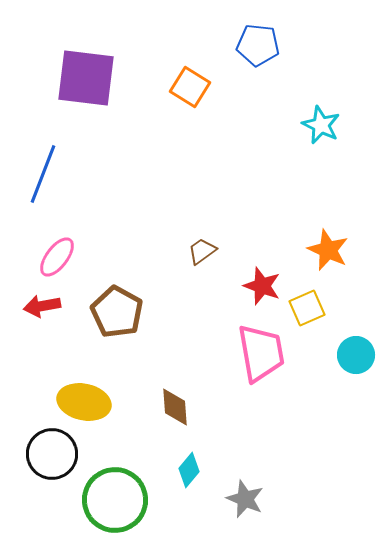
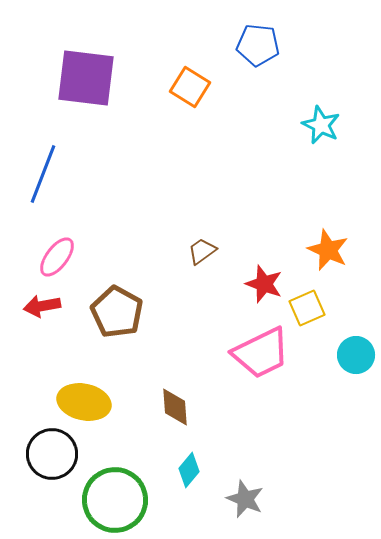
red star: moved 2 px right, 2 px up
pink trapezoid: rotated 74 degrees clockwise
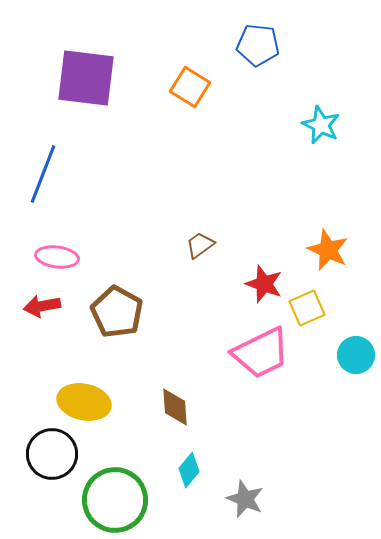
brown trapezoid: moved 2 px left, 6 px up
pink ellipse: rotated 60 degrees clockwise
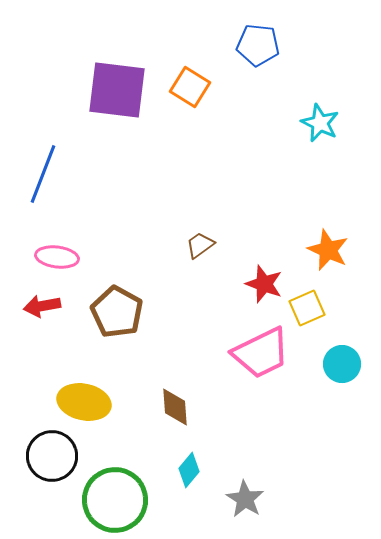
purple square: moved 31 px right, 12 px down
cyan star: moved 1 px left, 2 px up
cyan circle: moved 14 px left, 9 px down
black circle: moved 2 px down
gray star: rotated 9 degrees clockwise
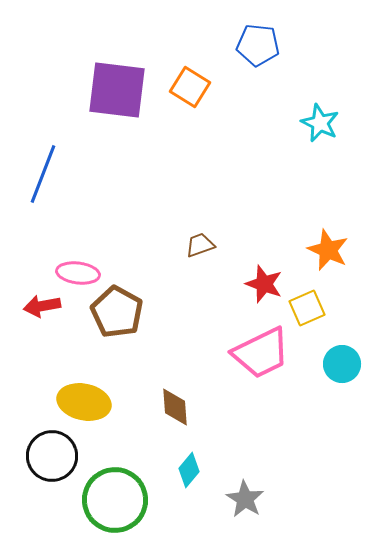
brown trapezoid: rotated 16 degrees clockwise
pink ellipse: moved 21 px right, 16 px down
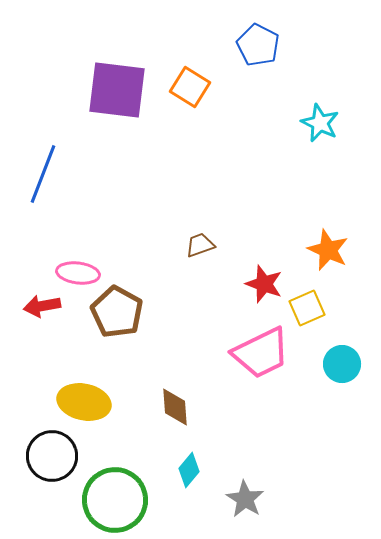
blue pentagon: rotated 21 degrees clockwise
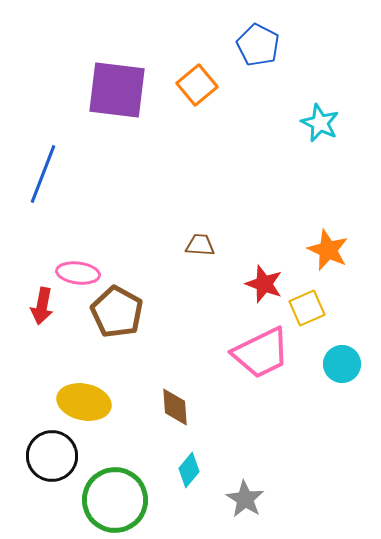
orange square: moved 7 px right, 2 px up; rotated 18 degrees clockwise
brown trapezoid: rotated 24 degrees clockwise
red arrow: rotated 69 degrees counterclockwise
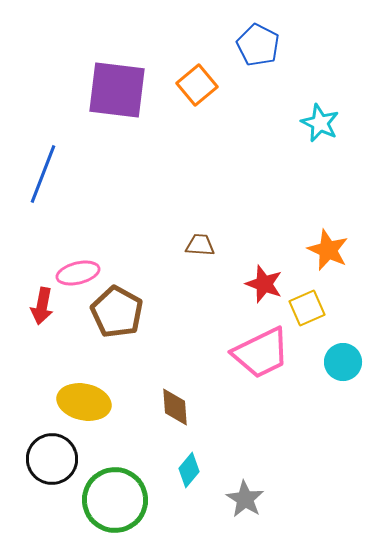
pink ellipse: rotated 21 degrees counterclockwise
cyan circle: moved 1 px right, 2 px up
black circle: moved 3 px down
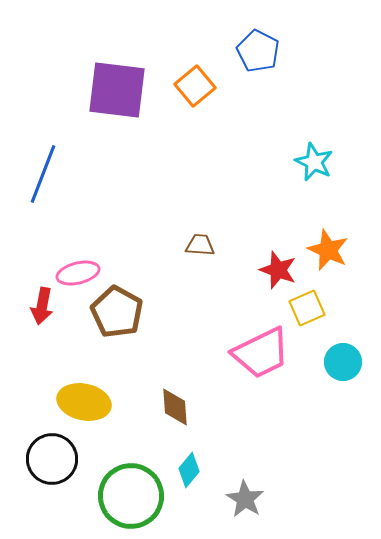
blue pentagon: moved 6 px down
orange square: moved 2 px left, 1 px down
cyan star: moved 6 px left, 39 px down
red star: moved 14 px right, 14 px up
green circle: moved 16 px right, 4 px up
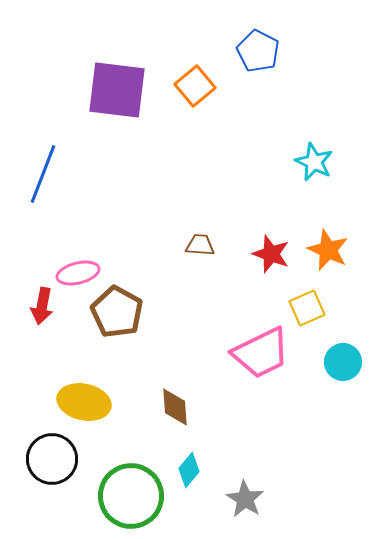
red star: moved 7 px left, 16 px up
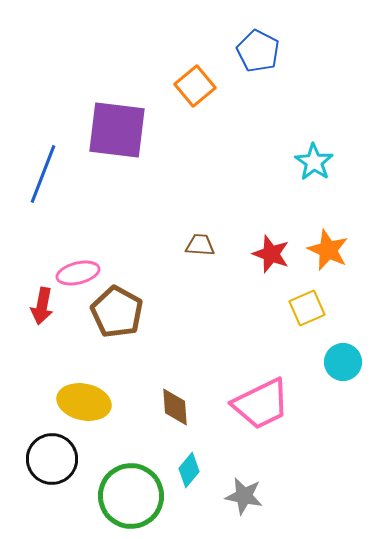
purple square: moved 40 px down
cyan star: rotated 9 degrees clockwise
pink trapezoid: moved 51 px down
gray star: moved 1 px left, 3 px up; rotated 21 degrees counterclockwise
